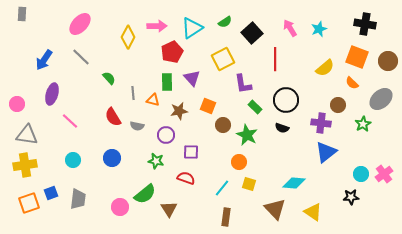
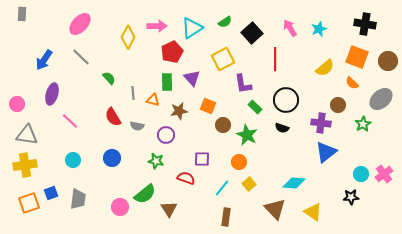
purple square at (191, 152): moved 11 px right, 7 px down
yellow square at (249, 184): rotated 32 degrees clockwise
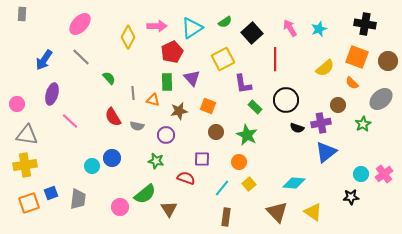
purple cross at (321, 123): rotated 18 degrees counterclockwise
brown circle at (223, 125): moved 7 px left, 7 px down
black semicircle at (282, 128): moved 15 px right
cyan circle at (73, 160): moved 19 px right, 6 px down
brown triangle at (275, 209): moved 2 px right, 3 px down
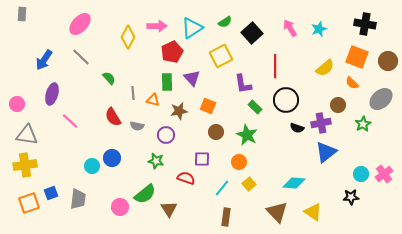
yellow square at (223, 59): moved 2 px left, 3 px up
red line at (275, 59): moved 7 px down
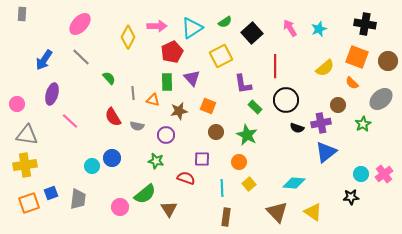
cyan line at (222, 188): rotated 42 degrees counterclockwise
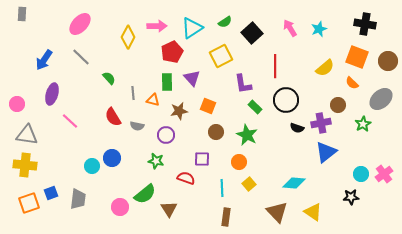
yellow cross at (25, 165): rotated 15 degrees clockwise
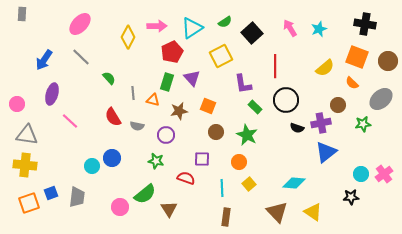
green rectangle at (167, 82): rotated 18 degrees clockwise
green star at (363, 124): rotated 21 degrees clockwise
gray trapezoid at (78, 199): moved 1 px left, 2 px up
